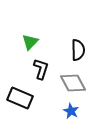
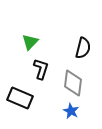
black semicircle: moved 5 px right, 2 px up; rotated 15 degrees clockwise
gray diamond: rotated 36 degrees clockwise
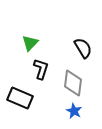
green triangle: moved 1 px down
black semicircle: rotated 45 degrees counterclockwise
blue star: moved 3 px right
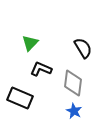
black L-shape: rotated 85 degrees counterclockwise
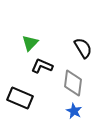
black L-shape: moved 1 px right, 3 px up
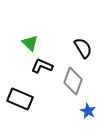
green triangle: rotated 30 degrees counterclockwise
gray diamond: moved 2 px up; rotated 12 degrees clockwise
black rectangle: moved 1 px down
blue star: moved 14 px right
